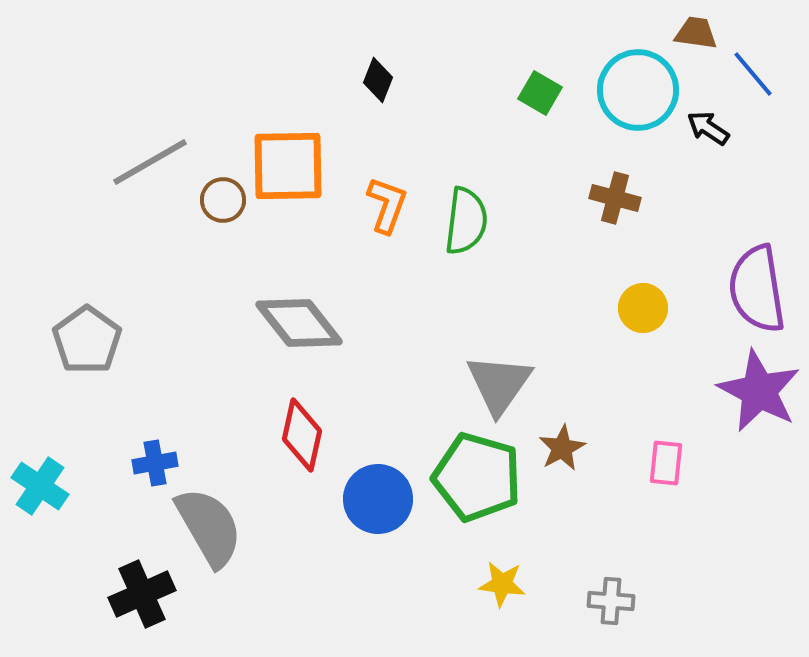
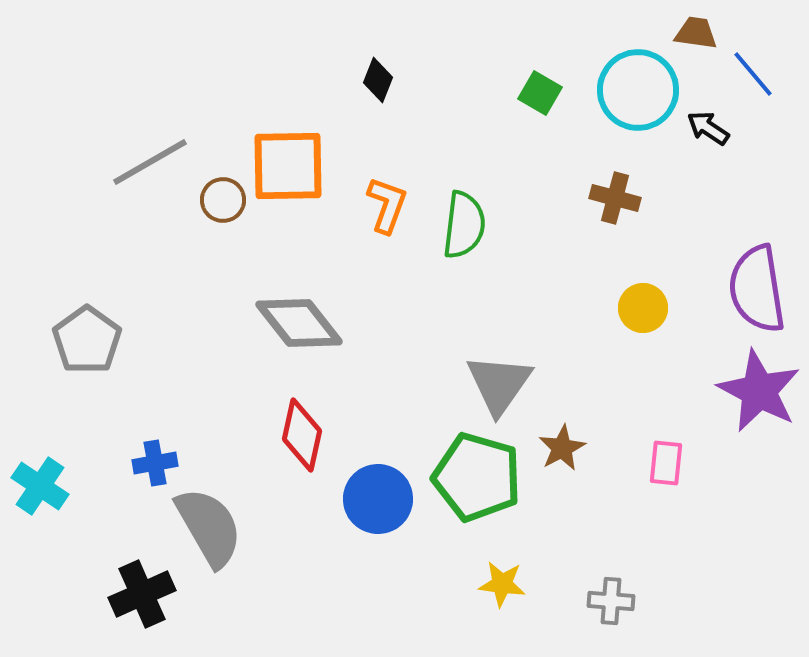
green semicircle: moved 2 px left, 4 px down
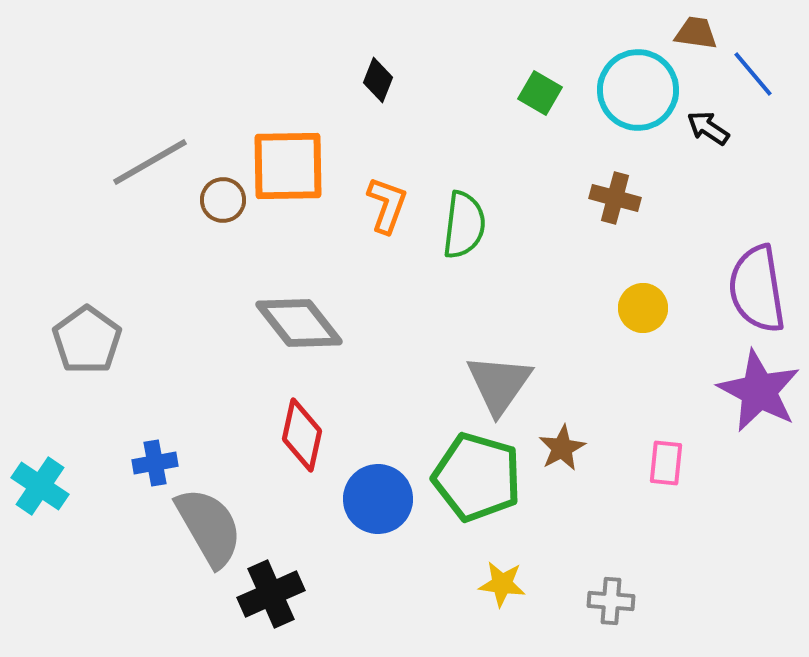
black cross: moved 129 px right
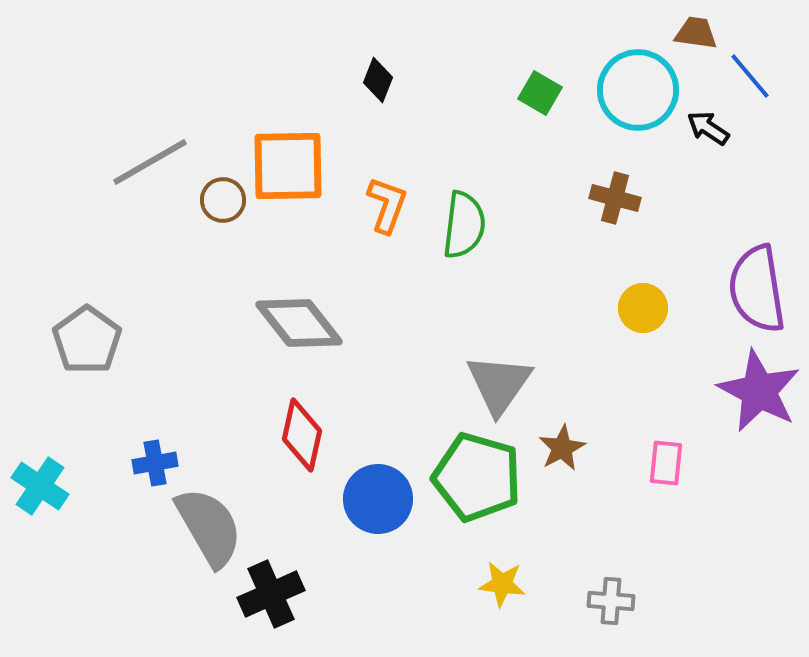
blue line: moved 3 px left, 2 px down
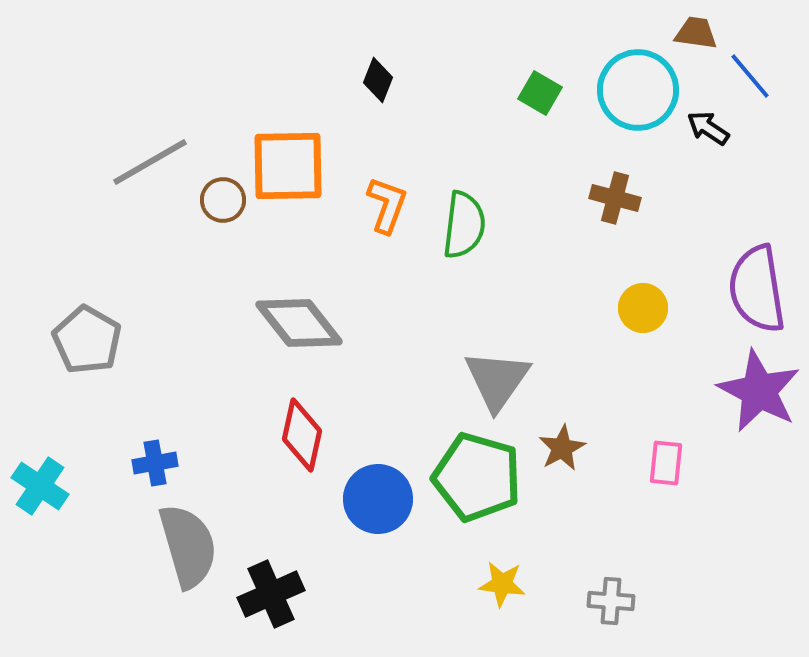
gray pentagon: rotated 6 degrees counterclockwise
gray triangle: moved 2 px left, 4 px up
gray semicircle: moved 21 px left, 19 px down; rotated 14 degrees clockwise
